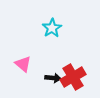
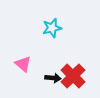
cyan star: rotated 18 degrees clockwise
red cross: moved 1 px up; rotated 15 degrees counterclockwise
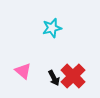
pink triangle: moved 7 px down
black arrow: moved 1 px right; rotated 56 degrees clockwise
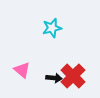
pink triangle: moved 1 px left, 1 px up
black arrow: rotated 56 degrees counterclockwise
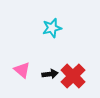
black arrow: moved 4 px left, 4 px up; rotated 14 degrees counterclockwise
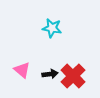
cyan star: rotated 24 degrees clockwise
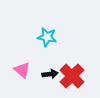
cyan star: moved 5 px left, 9 px down
red cross: moved 1 px left
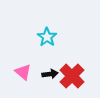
cyan star: rotated 24 degrees clockwise
pink triangle: moved 1 px right, 2 px down
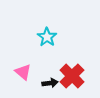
black arrow: moved 9 px down
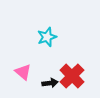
cyan star: rotated 18 degrees clockwise
